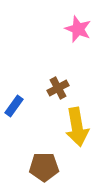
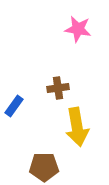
pink star: rotated 12 degrees counterclockwise
brown cross: rotated 20 degrees clockwise
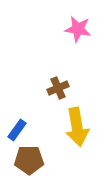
brown cross: rotated 15 degrees counterclockwise
blue rectangle: moved 3 px right, 24 px down
brown pentagon: moved 15 px left, 7 px up
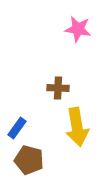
brown cross: rotated 25 degrees clockwise
blue rectangle: moved 2 px up
brown pentagon: rotated 16 degrees clockwise
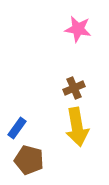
brown cross: moved 16 px right; rotated 25 degrees counterclockwise
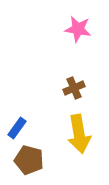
yellow arrow: moved 2 px right, 7 px down
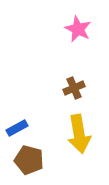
pink star: rotated 16 degrees clockwise
blue rectangle: rotated 25 degrees clockwise
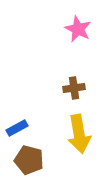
brown cross: rotated 15 degrees clockwise
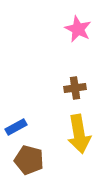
brown cross: moved 1 px right
blue rectangle: moved 1 px left, 1 px up
